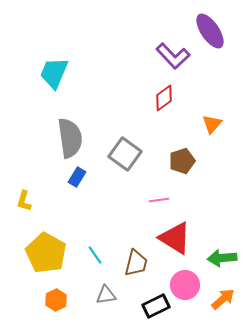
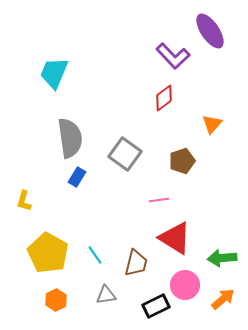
yellow pentagon: moved 2 px right
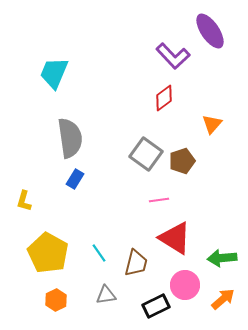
gray square: moved 21 px right
blue rectangle: moved 2 px left, 2 px down
cyan line: moved 4 px right, 2 px up
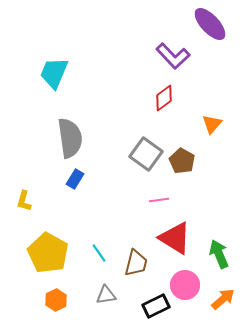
purple ellipse: moved 7 px up; rotated 9 degrees counterclockwise
brown pentagon: rotated 25 degrees counterclockwise
green arrow: moved 3 px left, 4 px up; rotated 72 degrees clockwise
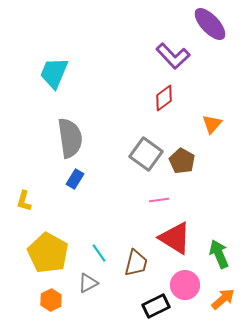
gray triangle: moved 18 px left, 12 px up; rotated 20 degrees counterclockwise
orange hexagon: moved 5 px left
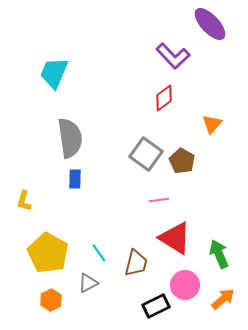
blue rectangle: rotated 30 degrees counterclockwise
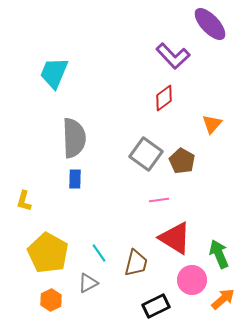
gray semicircle: moved 4 px right; rotated 6 degrees clockwise
pink circle: moved 7 px right, 5 px up
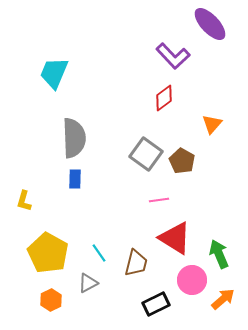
black rectangle: moved 2 px up
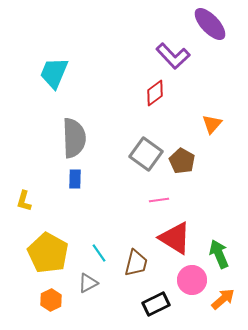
red diamond: moved 9 px left, 5 px up
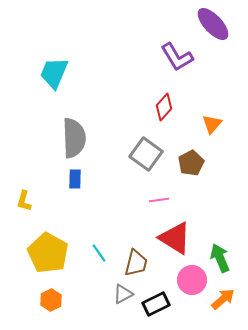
purple ellipse: moved 3 px right
purple L-shape: moved 4 px right, 1 px down; rotated 12 degrees clockwise
red diamond: moved 9 px right, 14 px down; rotated 12 degrees counterclockwise
brown pentagon: moved 9 px right, 2 px down; rotated 15 degrees clockwise
green arrow: moved 1 px right, 4 px down
gray triangle: moved 35 px right, 11 px down
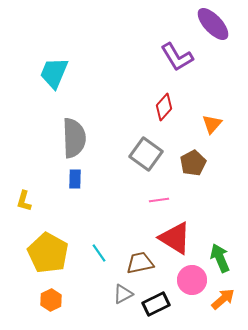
brown pentagon: moved 2 px right
brown trapezoid: moved 4 px right; rotated 116 degrees counterclockwise
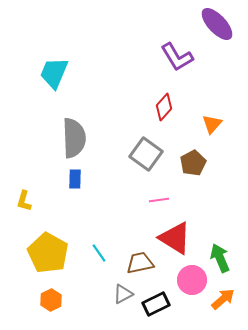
purple ellipse: moved 4 px right
